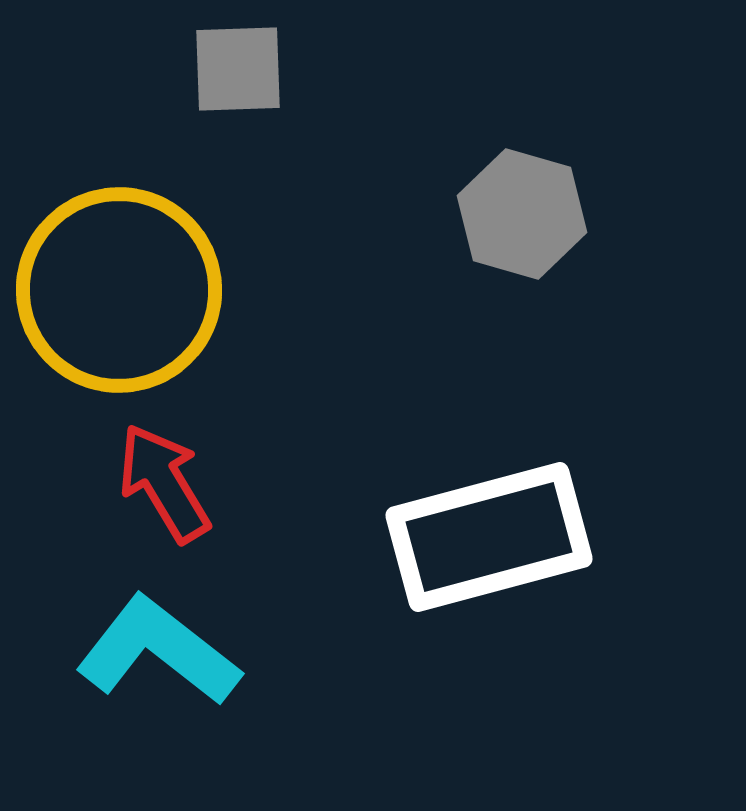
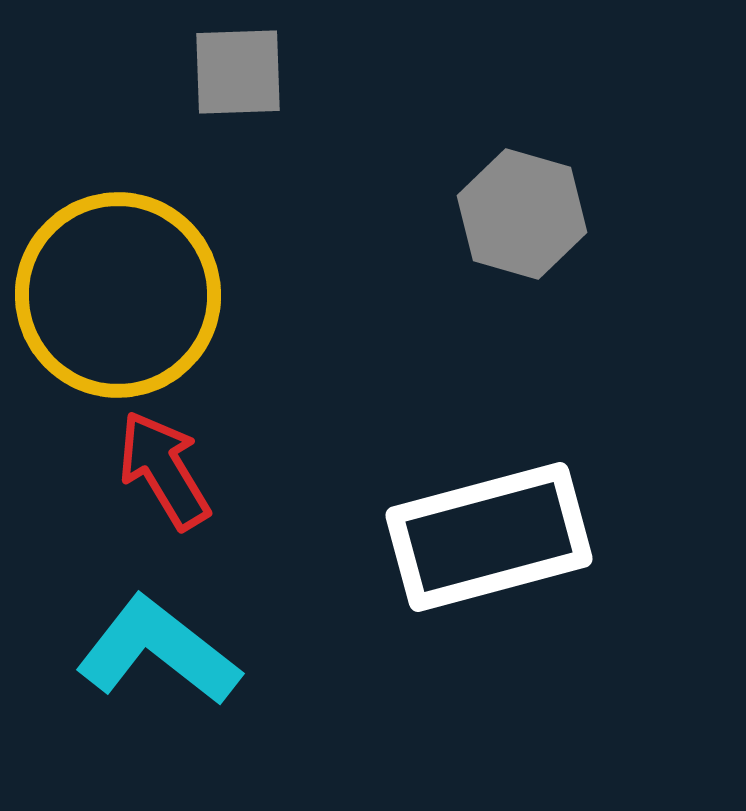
gray square: moved 3 px down
yellow circle: moved 1 px left, 5 px down
red arrow: moved 13 px up
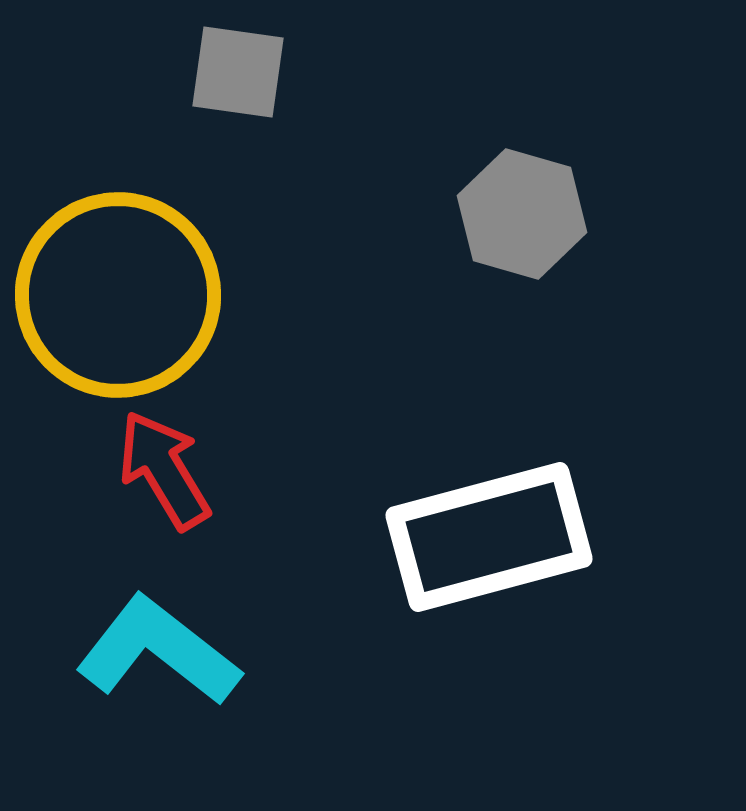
gray square: rotated 10 degrees clockwise
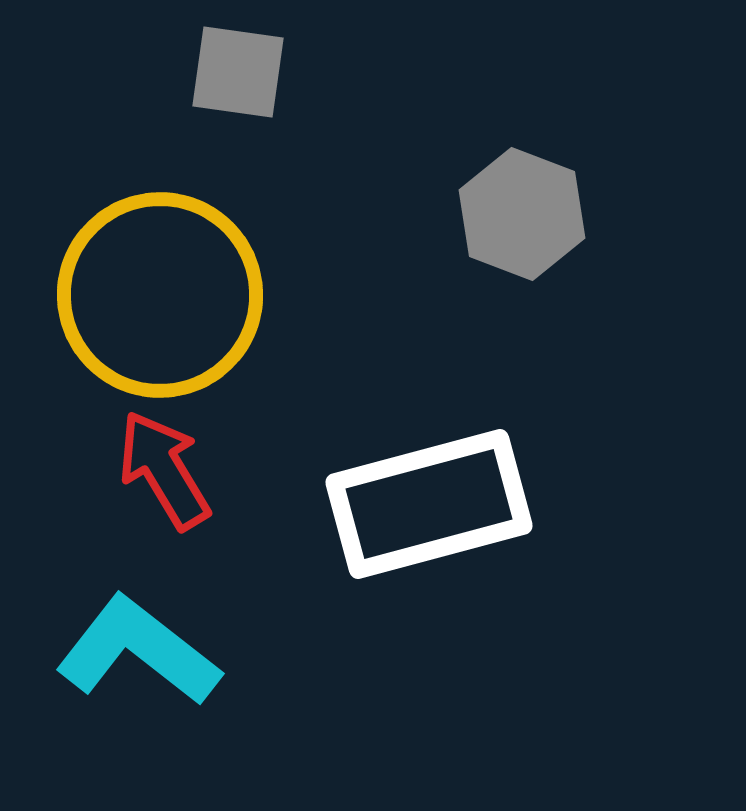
gray hexagon: rotated 5 degrees clockwise
yellow circle: moved 42 px right
white rectangle: moved 60 px left, 33 px up
cyan L-shape: moved 20 px left
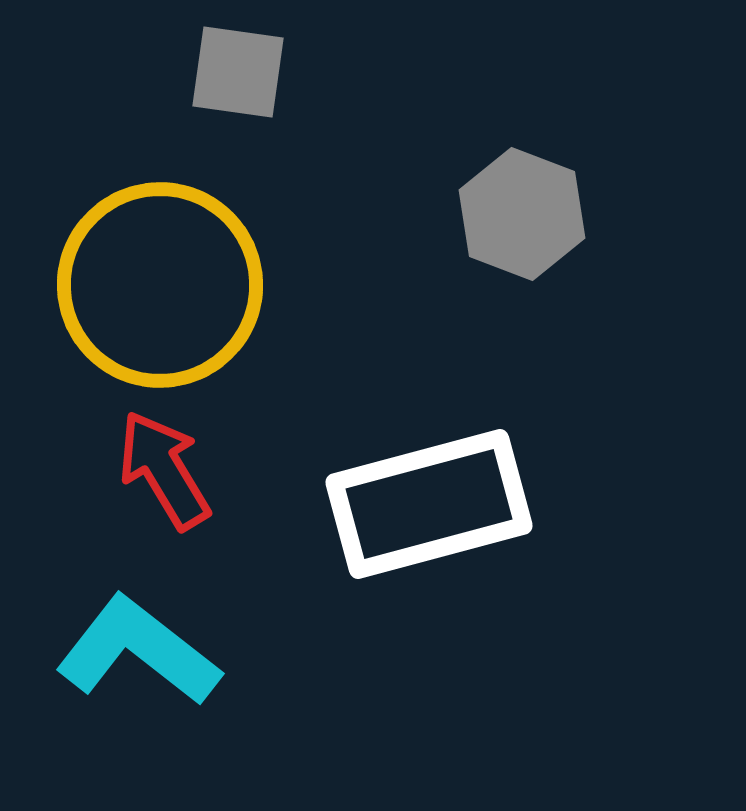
yellow circle: moved 10 px up
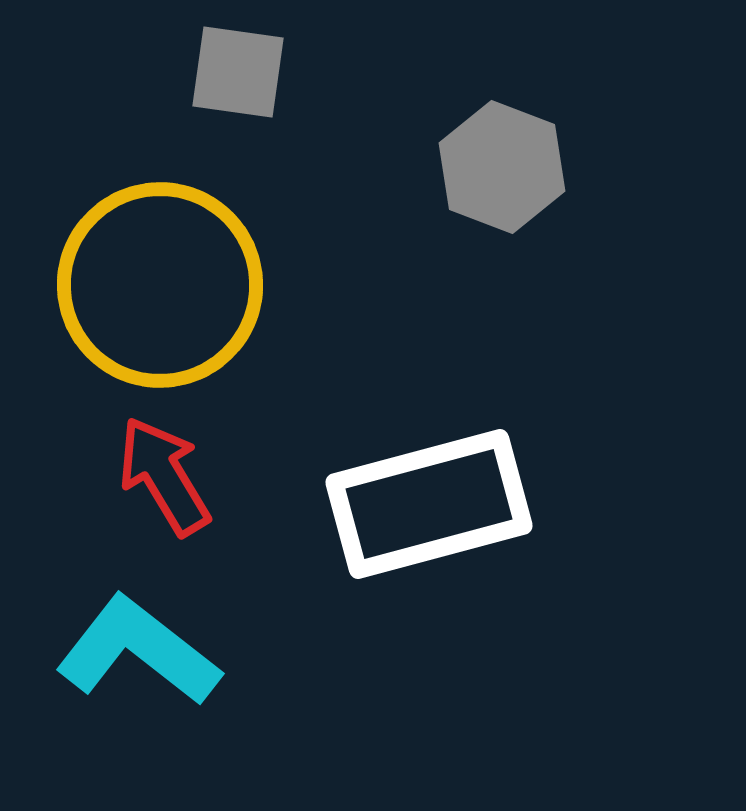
gray hexagon: moved 20 px left, 47 px up
red arrow: moved 6 px down
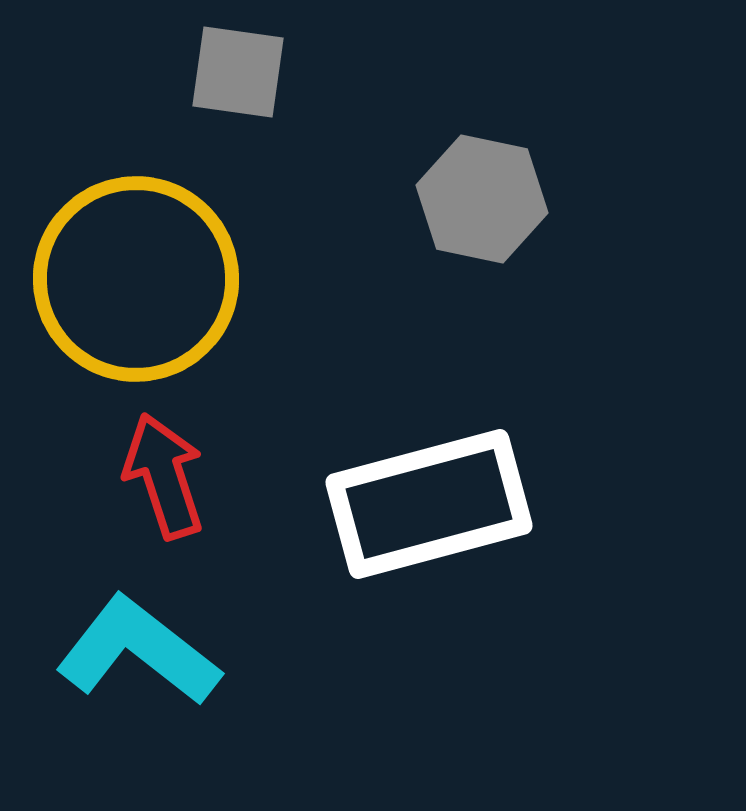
gray hexagon: moved 20 px left, 32 px down; rotated 9 degrees counterclockwise
yellow circle: moved 24 px left, 6 px up
red arrow: rotated 13 degrees clockwise
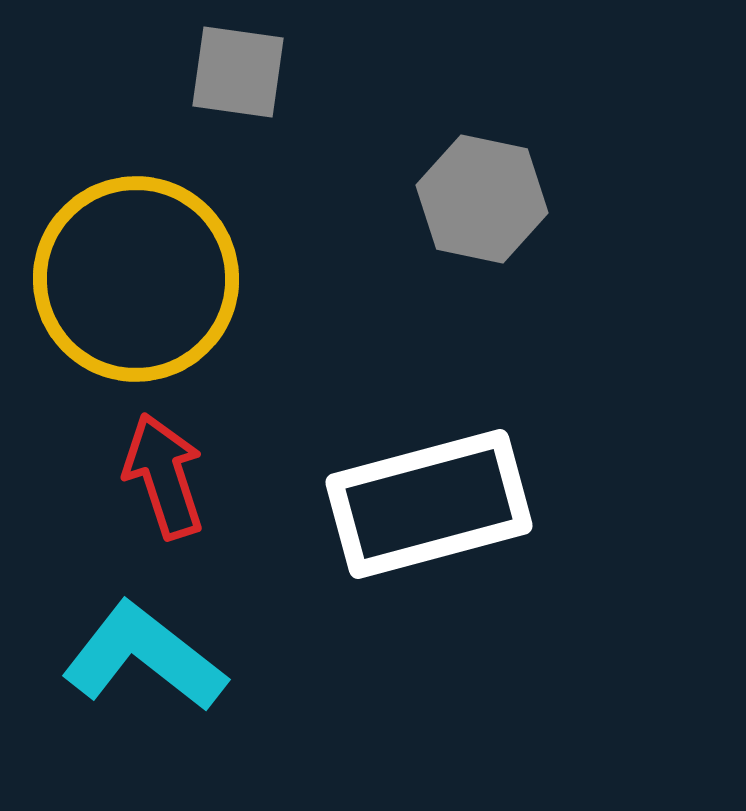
cyan L-shape: moved 6 px right, 6 px down
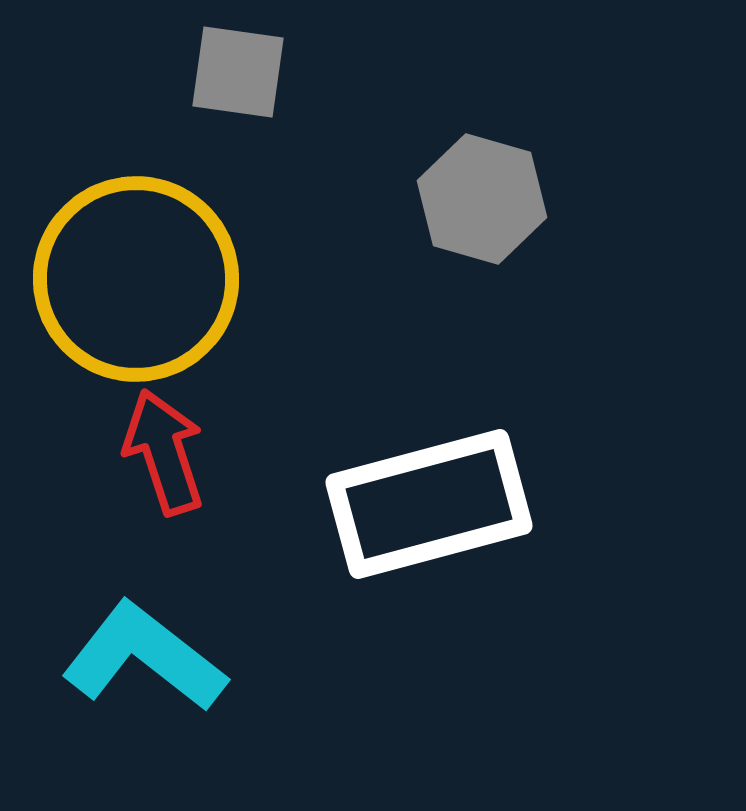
gray hexagon: rotated 4 degrees clockwise
red arrow: moved 24 px up
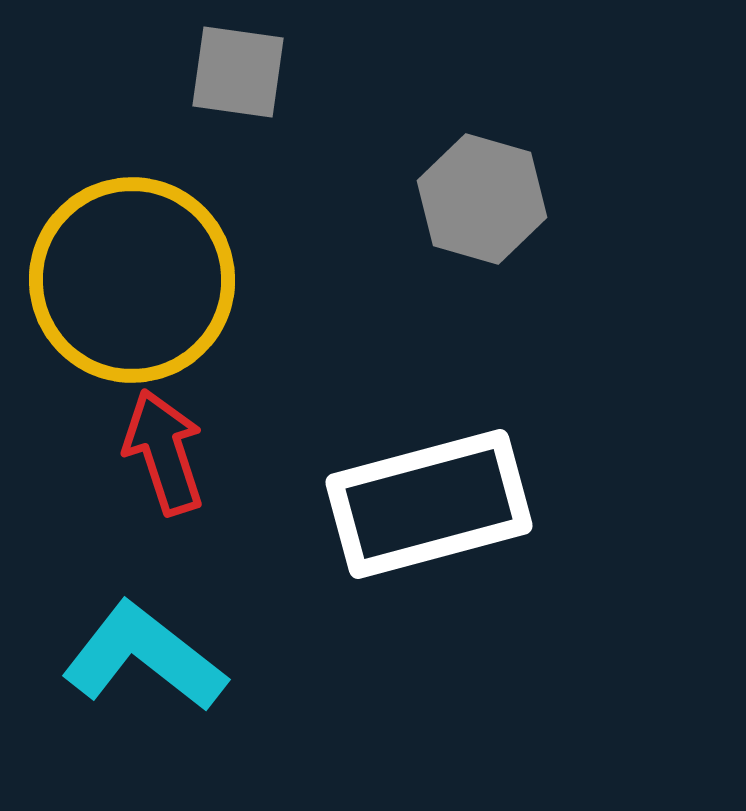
yellow circle: moved 4 px left, 1 px down
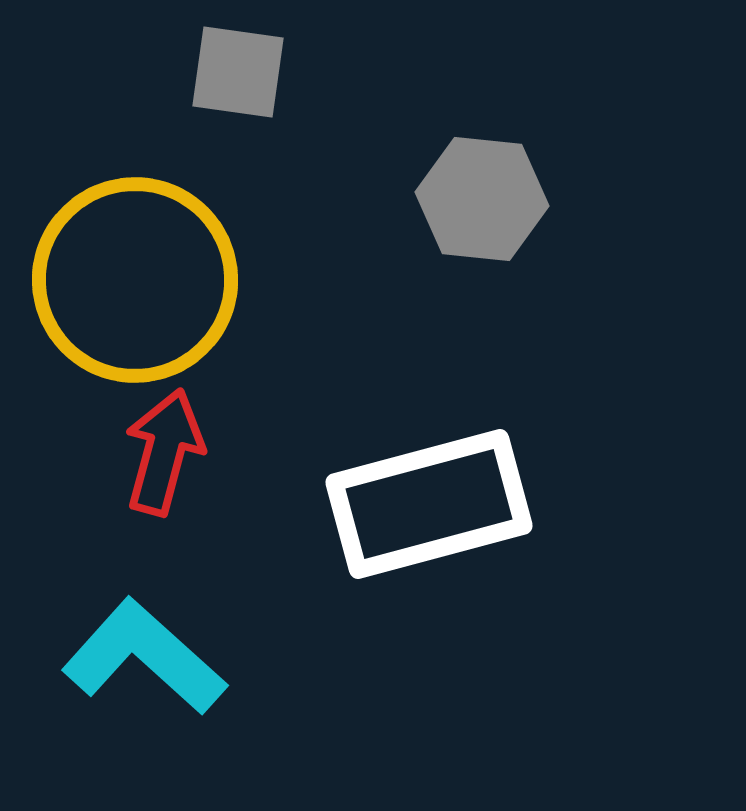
gray hexagon: rotated 10 degrees counterclockwise
yellow circle: moved 3 px right
red arrow: rotated 33 degrees clockwise
cyan L-shape: rotated 4 degrees clockwise
